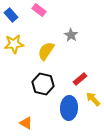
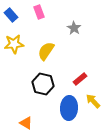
pink rectangle: moved 2 px down; rotated 32 degrees clockwise
gray star: moved 3 px right, 7 px up
yellow arrow: moved 2 px down
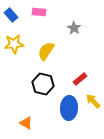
pink rectangle: rotated 64 degrees counterclockwise
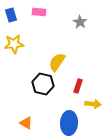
blue rectangle: rotated 24 degrees clockwise
gray star: moved 6 px right, 6 px up
yellow semicircle: moved 11 px right, 11 px down
red rectangle: moved 2 px left, 7 px down; rotated 32 degrees counterclockwise
yellow arrow: moved 3 px down; rotated 140 degrees clockwise
blue ellipse: moved 15 px down
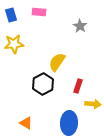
gray star: moved 4 px down
black hexagon: rotated 20 degrees clockwise
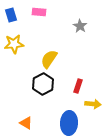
yellow semicircle: moved 8 px left, 3 px up
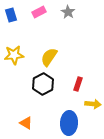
pink rectangle: rotated 32 degrees counterclockwise
gray star: moved 12 px left, 14 px up
yellow star: moved 11 px down
yellow semicircle: moved 2 px up
red rectangle: moved 2 px up
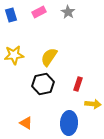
black hexagon: rotated 15 degrees clockwise
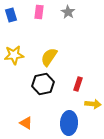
pink rectangle: rotated 56 degrees counterclockwise
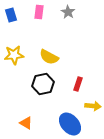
yellow semicircle: rotated 96 degrees counterclockwise
yellow arrow: moved 2 px down
blue ellipse: moved 1 px right, 1 px down; rotated 45 degrees counterclockwise
